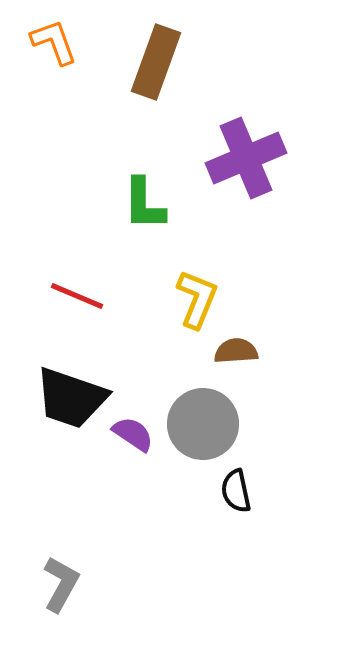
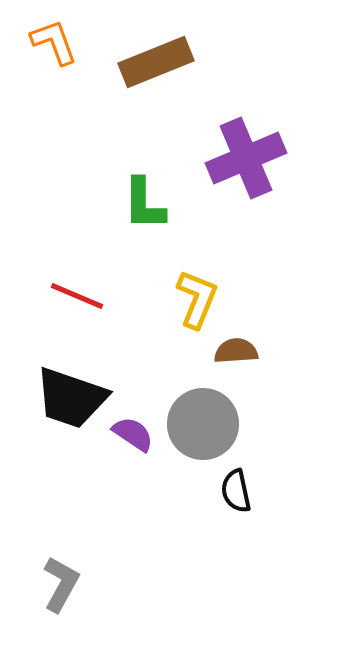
brown rectangle: rotated 48 degrees clockwise
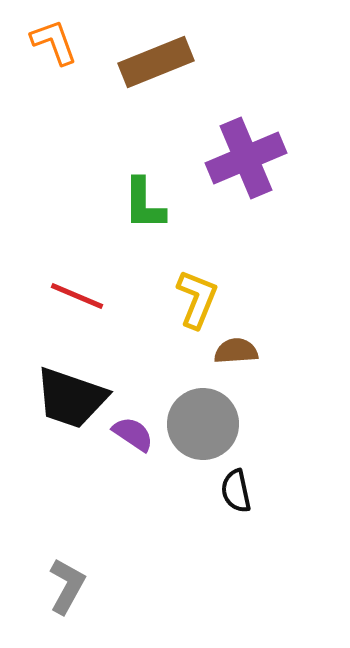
gray L-shape: moved 6 px right, 2 px down
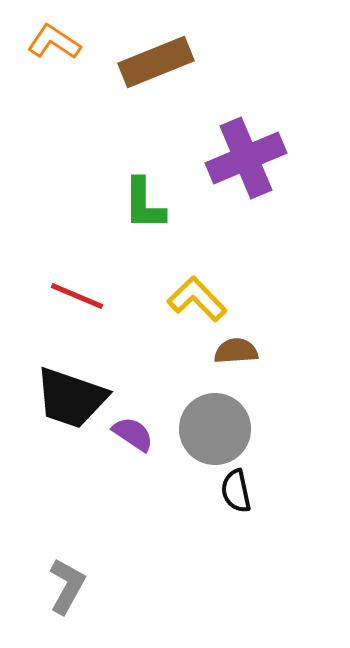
orange L-shape: rotated 36 degrees counterclockwise
yellow L-shape: rotated 66 degrees counterclockwise
gray circle: moved 12 px right, 5 px down
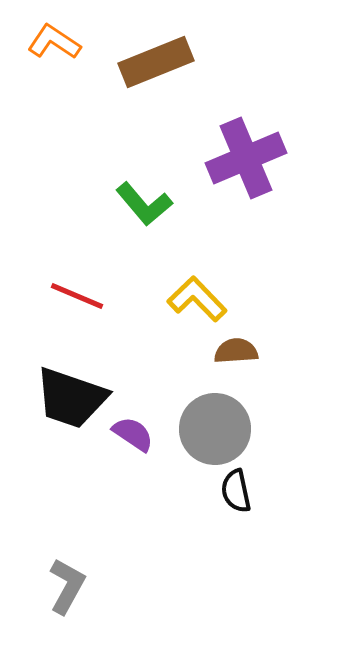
green L-shape: rotated 40 degrees counterclockwise
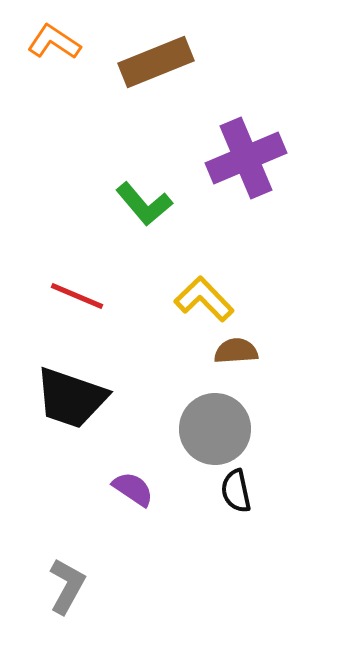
yellow L-shape: moved 7 px right
purple semicircle: moved 55 px down
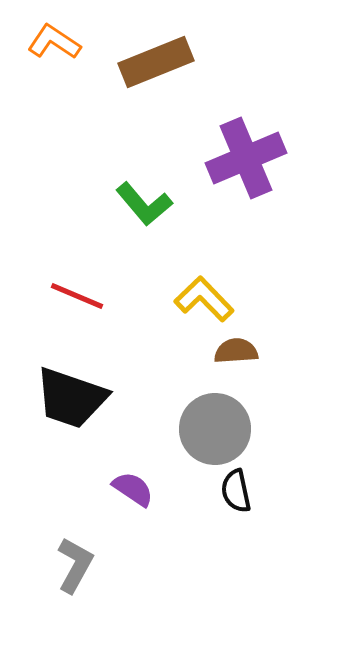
gray L-shape: moved 8 px right, 21 px up
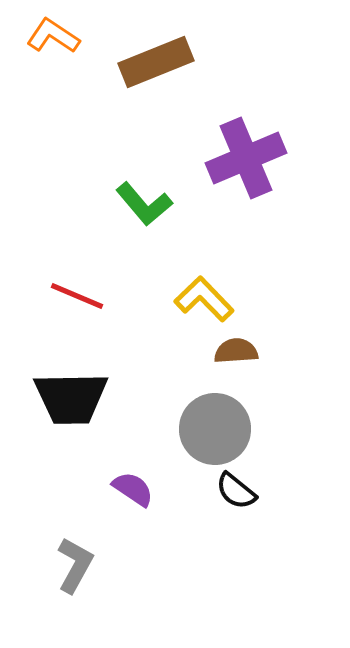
orange L-shape: moved 1 px left, 6 px up
black trapezoid: rotated 20 degrees counterclockwise
black semicircle: rotated 39 degrees counterclockwise
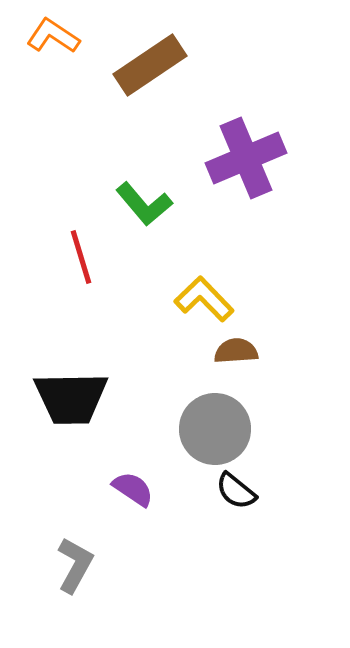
brown rectangle: moved 6 px left, 3 px down; rotated 12 degrees counterclockwise
red line: moved 4 px right, 39 px up; rotated 50 degrees clockwise
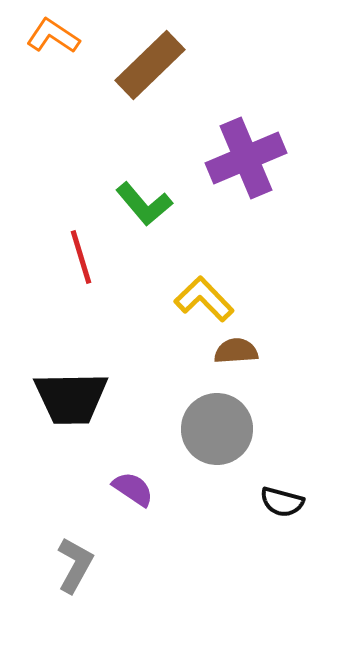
brown rectangle: rotated 10 degrees counterclockwise
gray circle: moved 2 px right
black semicircle: moved 46 px right, 11 px down; rotated 24 degrees counterclockwise
